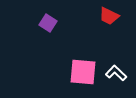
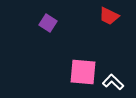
white L-shape: moved 3 px left, 9 px down
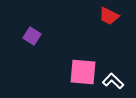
purple square: moved 16 px left, 13 px down
white L-shape: moved 1 px up
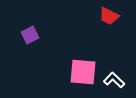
purple square: moved 2 px left, 1 px up; rotated 30 degrees clockwise
white L-shape: moved 1 px right, 1 px up
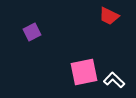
purple square: moved 2 px right, 3 px up
pink square: moved 1 px right; rotated 16 degrees counterclockwise
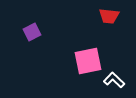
red trapezoid: rotated 20 degrees counterclockwise
pink square: moved 4 px right, 11 px up
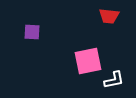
purple square: rotated 30 degrees clockwise
white L-shape: rotated 125 degrees clockwise
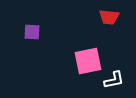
red trapezoid: moved 1 px down
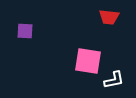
purple square: moved 7 px left, 1 px up
pink square: rotated 20 degrees clockwise
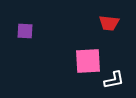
red trapezoid: moved 6 px down
pink square: rotated 12 degrees counterclockwise
